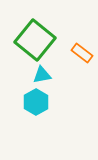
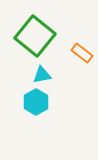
green square: moved 4 px up
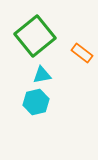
green square: rotated 12 degrees clockwise
cyan hexagon: rotated 15 degrees clockwise
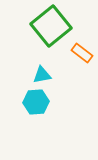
green square: moved 16 px right, 10 px up
cyan hexagon: rotated 10 degrees clockwise
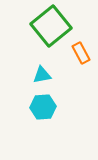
orange rectangle: moved 1 px left; rotated 25 degrees clockwise
cyan hexagon: moved 7 px right, 5 px down
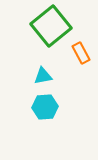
cyan triangle: moved 1 px right, 1 px down
cyan hexagon: moved 2 px right
